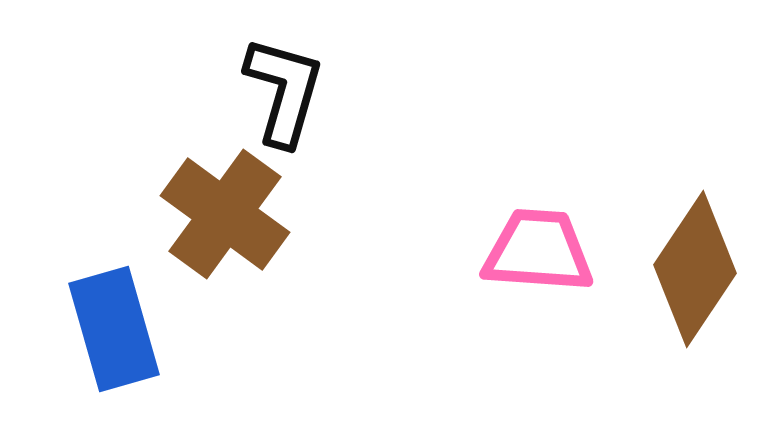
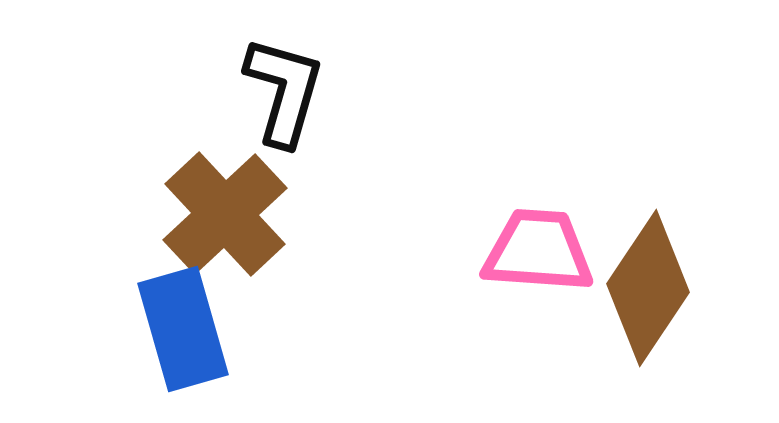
brown cross: rotated 11 degrees clockwise
brown diamond: moved 47 px left, 19 px down
blue rectangle: moved 69 px right
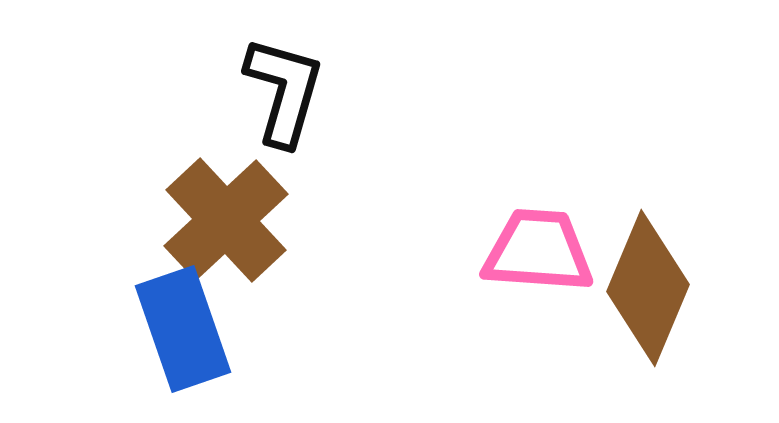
brown cross: moved 1 px right, 6 px down
brown diamond: rotated 11 degrees counterclockwise
blue rectangle: rotated 3 degrees counterclockwise
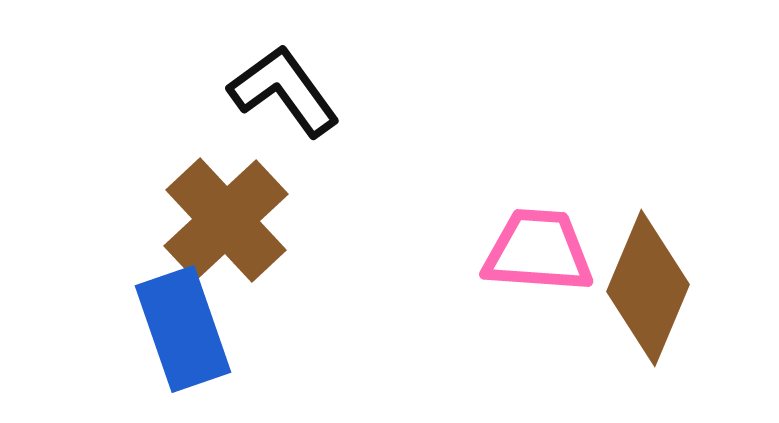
black L-shape: rotated 52 degrees counterclockwise
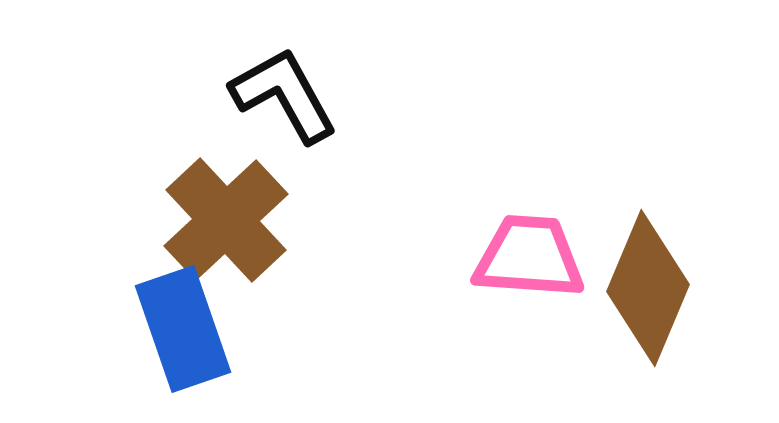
black L-shape: moved 4 px down; rotated 7 degrees clockwise
pink trapezoid: moved 9 px left, 6 px down
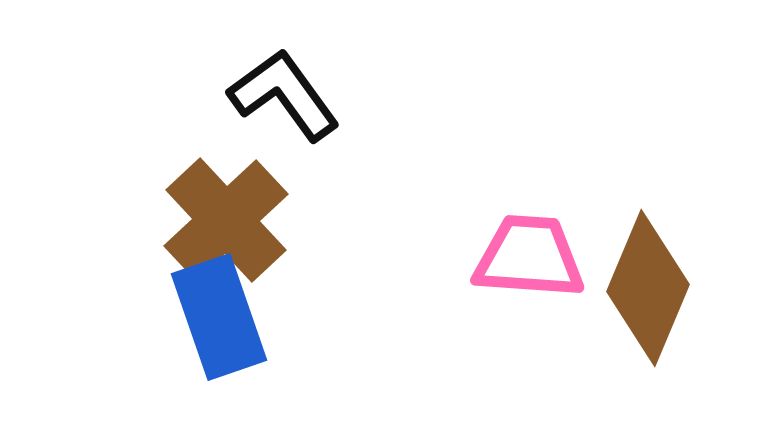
black L-shape: rotated 7 degrees counterclockwise
blue rectangle: moved 36 px right, 12 px up
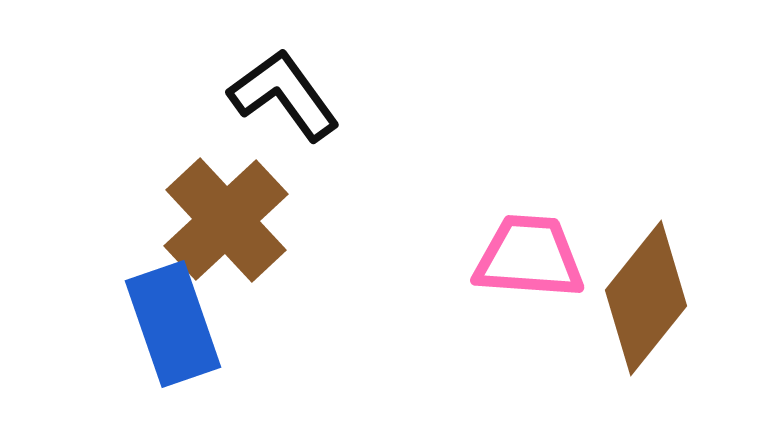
brown diamond: moved 2 px left, 10 px down; rotated 16 degrees clockwise
blue rectangle: moved 46 px left, 7 px down
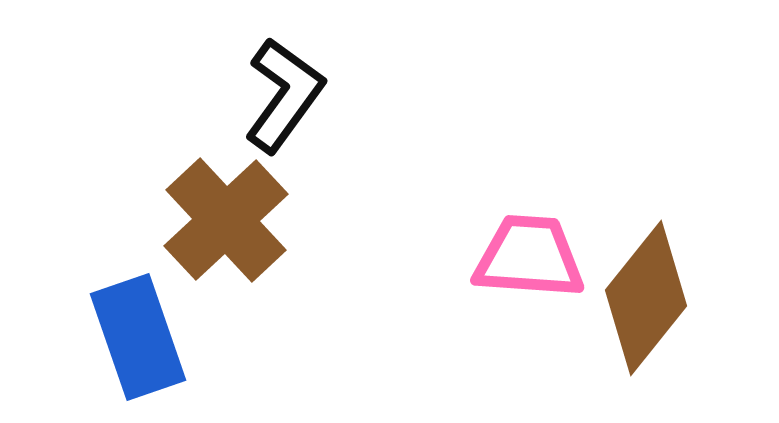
black L-shape: rotated 72 degrees clockwise
blue rectangle: moved 35 px left, 13 px down
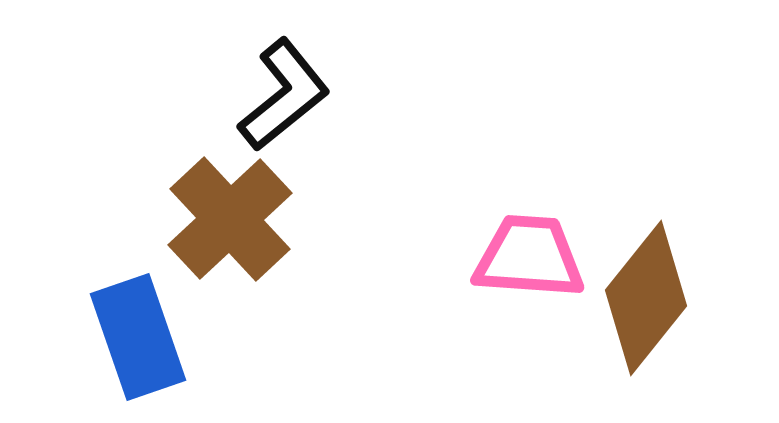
black L-shape: rotated 15 degrees clockwise
brown cross: moved 4 px right, 1 px up
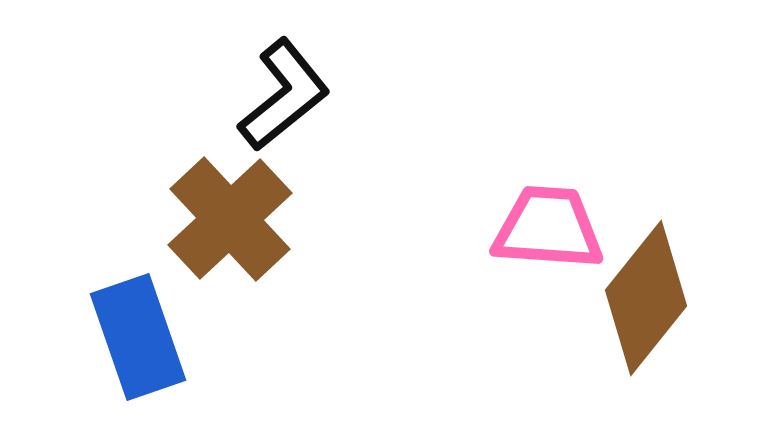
pink trapezoid: moved 19 px right, 29 px up
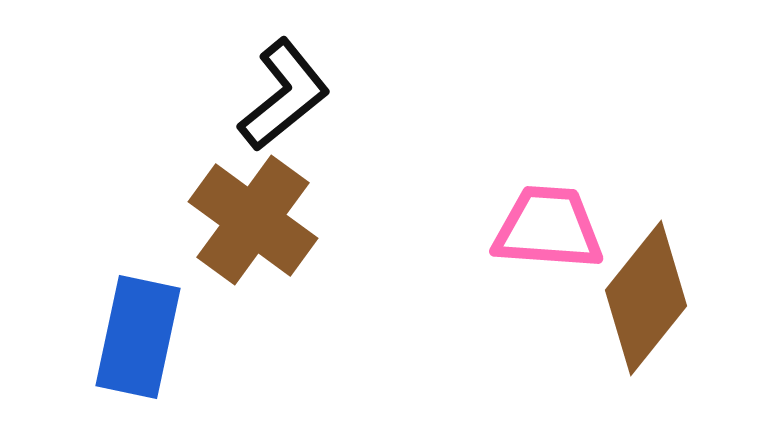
brown cross: moved 23 px right, 1 px down; rotated 11 degrees counterclockwise
blue rectangle: rotated 31 degrees clockwise
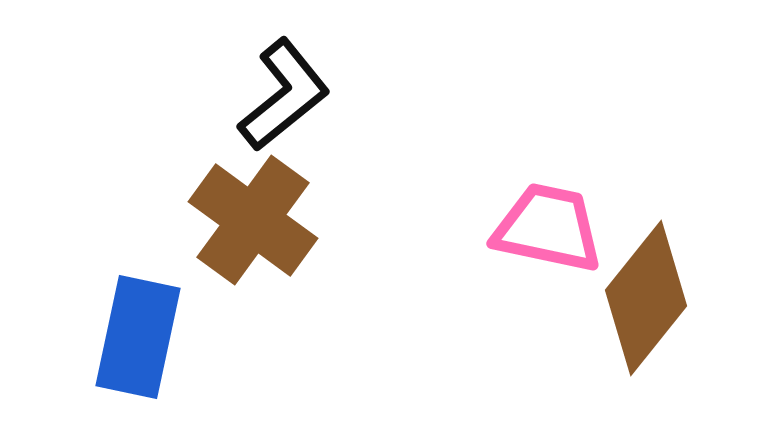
pink trapezoid: rotated 8 degrees clockwise
